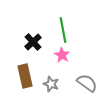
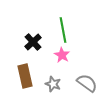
gray star: moved 2 px right
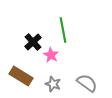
pink star: moved 11 px left
brown rectangle: moved 4 px left; rotated 45 degrees counterclockwise
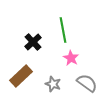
pink star: moved 20 px right, 3 px down
brown rectangle: rotated 75 degrees counterclockwise
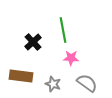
pink star: rotated 28 degrees counterclockwise
brown rectangle: rotated 50 degrees clockwise
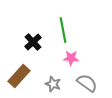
brown rectangle: moved 2 px left; rotated 55 degrees counterclockwise
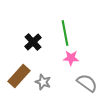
green line: moved 2 px right, 3 px down
gray star: moved 10 px left, 2 px up
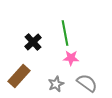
gray star: moved 13 px right, 2 px down; rotated 28 degrees clockwise
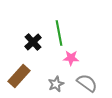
green line: moved 6 px left
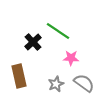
green line: moved 1 px left, 2 px up; rotated 45 degrees counterclockwise
brown rectangle: rotated 55 degrees counterclockwise
gray semicircle: moved 3 px left
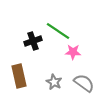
black cross: moved 1 px up; rotated 24 degrees clockwise
pink star: moved 2 px right, 6 px up
gray star: moved 2 px left, 2 px up; rotated 21 degrees counterclockwise
